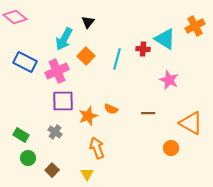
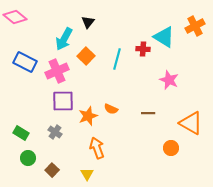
cyan triangle: moved 1 px left, 2 px up
green rectangle: moved 2 px up
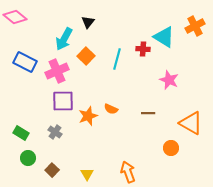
orange arrow: moved 31 px right, 24 px down
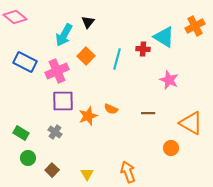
cyan arrow: moved 4 px up
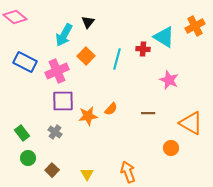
orange semicircle: rotated 72 degrees counterclockwise
orange star: rotated 12 degrees clockwise
green rectangle: moved 1 px right; rotated 21 degrees clockwise
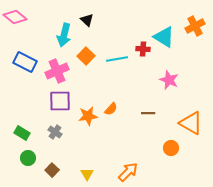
black triangle: moved 1 px left, 2 px up; rotated 24 degrees counterclockwise
cyan arrow: rotated 15 degrees counterclockwise
cyan line: rotated 65 degrees clockwise
purple square: moved 3 px left
green rectangle: rotated 21 degrees counterclockwise
orange arrow: rotated 65 degrees clockwise
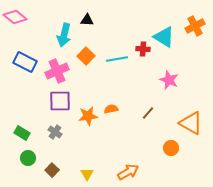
black triangle: rotated 40 degrees counterclockwise
orange semicircle: rotated 144 degrees counterclockwise
brown line: rotated 48 degrees counterclockwise
orange arrow: rotated 15 degrees clockwise
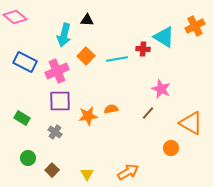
pink star: moved 8 px left, 9 px down
green rectangle: moved 15 px up
